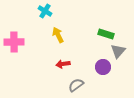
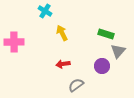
yellow arrow: moved 4 px right, 2 px up
purple circle: moved 1 px left, 1 px up
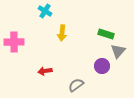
yellow arrow: rotated 147 degrees counterclockwise
red arrow: moved 18 px left, 7 px down
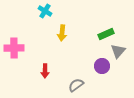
green rectangle: rotated 42 degrees counterclockwise
pink cross: moved 6 px down
red arrow: rotated 80 degrees counterclockwise
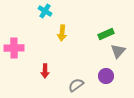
purple circle: moved 4 px right, 10 px down
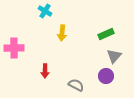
gray triangle: moved 4 px left, 5 px down
gray semicircle: rotated 63 degrees clockwise
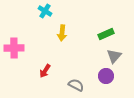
red arrow: rotated 32 degrees clockwise
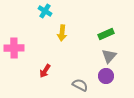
gray triangle: moved 5 px left
gray semicircle: moved 4 px right
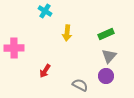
yellow arrow: moved 5 px right
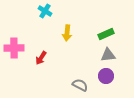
gray triangle: moved 1 px left, 1 px up; rotated 42 degrees clockwise
red arrow: moved 4 px left, 13 px up
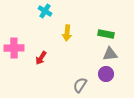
green rectangle: rotated 35 degrees clockwise
gray triangle: moved 2 px right, 1 px up
purple circle: moved 2 px up
gray semicircle: rotated 84 degrees counterclockwise
